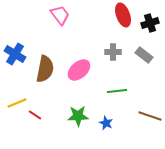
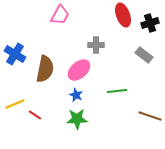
pink trapezoid: rotated 65 degrees clockwise
gray cross: moved 17 px left, 7 px up
yellow line: moved 2 px left, 1 px down
green star: moved 1 px left, 3 px down
blue star: moved 30 px left, 28 px up
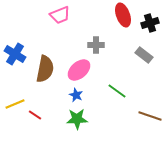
pink trapezoid: rotated 40 degrees clockwise
green line: rotated 42 degrees clockwise
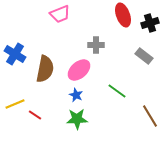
pink trapezoid: moved 1 px up
gray rectangle: moved 1 px down
brown line: rotated 40 degrees clockwise
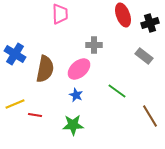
pink trapezoid: rotated 70 degrees counterclockwise
gray cross: moved 2 px left
pink ellipse: moved 1 px up
red line: rotated 24 degrees counterclockwise
green star: moved 4 px left, 6 px down
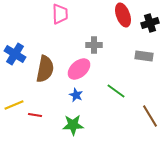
gray rectangle: rotated 30 degrees counterclockwise
green line: moved 1 px left
yellow line: moved 1 px left, 1 px down
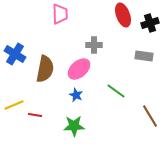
green star: moved 1 px right, 1 px down
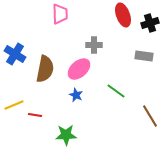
green star: moved 8 px left, 9 px down
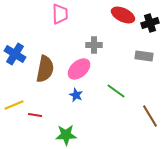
red ellipse: rotated 45 degrees counterclockwise
